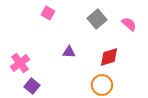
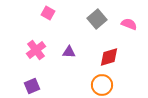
pink semicircle: rotated 21 degrees counterclockwise
pink cross: moved 16 px right, 13 px up
purple square: rotated 28 degrees clockwise
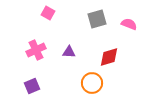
gray square: rotated 24 degrees clockwise
pink cross: rotated 12 degrees clockwise
orange circle: moved 10 px left, 2 px up
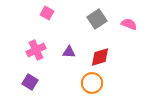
pink square: moved 1 px left
gray square: rotated 18 degrees counterclockwise
red diamond: moved 9 px left
purple square: moved 2 px left, 4 px up; rotated 35 degrees counterclockwise
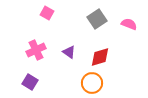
purple triangle: rotated 32 degrees clockwise
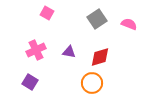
purple triangle: rotated 24 degrees counterclockwise
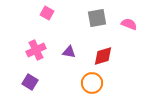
gray square: moved 1 px up; rotated 24 degrees clockwise
red diamond: moved 3 px right, 1 px up
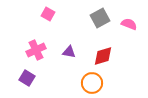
pink square: moved 1 px right, 1 px down
gray square: moved 3 px right; rotated 18 degrees counterclockwise
purple square: moved 3 px left, 4 px up
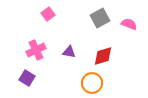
pink square: rotated 24 degrees clockwise
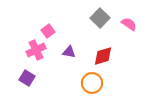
pink square: moved 17 px down
gray square: rotated 18 degrees counterclockwise
pink semicircle: rotated 14 degrees clockwise
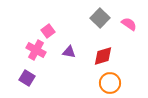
pink cross: rotated 36 degrees counterclockwise
orange circle: moved 18 px right
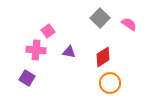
pink cross: rotated 24 degrees counterclockwise
red diamond: moved 1 px down; rotated 15 degrees counterclockwise
